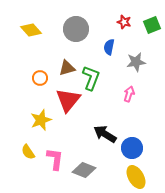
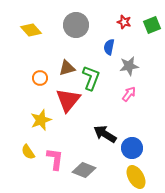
gray circle: moved 4 px up
gray star: moved 7 px left, 4 px down
pink arrow: rotated 21 degrees clockwise
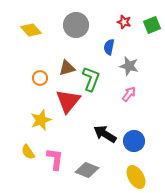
gray star: rotated 24 degrees clockwise
green L-shape: moved 1 px down
red triangle: moved 1 px down
blue circle: moved 2 px right, 7 px up
gray diamond: moved 3 px right
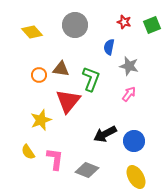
gray circle: moved 1 px left
yellow diamond: moved 1 px right, 2 px down
brown triangle: moved 6 px left, 1 px down; rotated 24 degrees clockwise
orange circle: moved 1 px left, 3 px up
black arrow: rotated 60 degrees counterclockwise
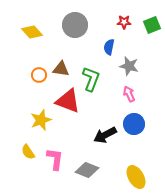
red star: rotated 16 degrees counterclockwise
pink arrow: rotated 63 degrees counterclockwise
red triangle: rotated 48 degrees counterclockwise
black arrow: moved 1 px down
blue circle: moved 17 px up
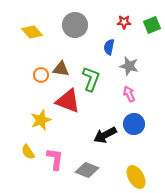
orange circle: moved 2 px right
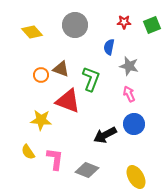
brown triangle: rotated 12 degrees clockwise
yellow star: rotated 25 degrees clockwise
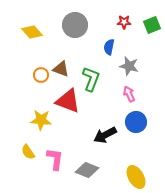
blue circle: moved 2 px right, 2 px up
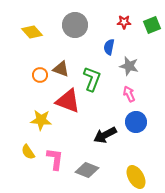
orange circle: moved 1 px left
green L-shape: moved 1 px right
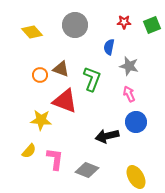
red triangle: moved 3 px left
black arrow: moved 2 px right, 1 px down; rotated 15 degrees clockwise
yellow semicircle: moved 1 px right, 1 px up; rotated 105 degrees counterclockwise
